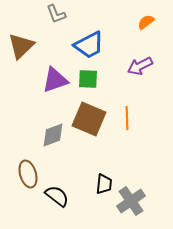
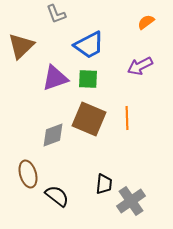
purple triangle: moved 2 px up
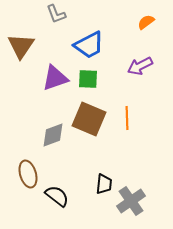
brown triangle: rotated 12 degrees counterclockwise
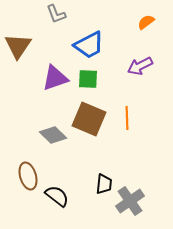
brown triangle: moved 3 px left
gray diamond: rotated 64 degrees clockwise
brown ellipse: moved 2 px down
gray cross: moved 1 px left
